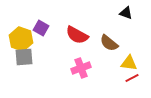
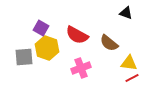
yellow hexagon: moved 26 px right, 9 px down
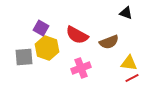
brown semicircle: moved 1 px up; rotated 60 degrees counterclockwise
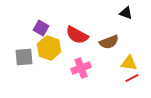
yellow hexagon: moved 2 px right
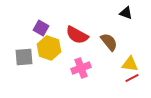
brown semicircle: rotated 108 degrees counterclockwise
yellow triangle: moved 1 px right, 1 px down
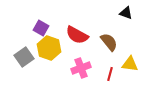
gray square: rotated 30 degrees counterclockwise
red line: moved 22 px left, 4 px up; rotated 48 degrees counterclockwise
